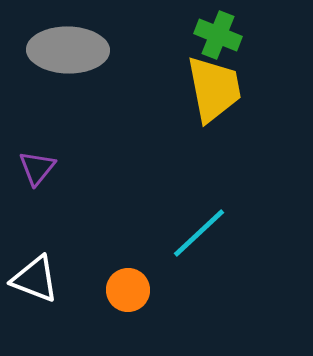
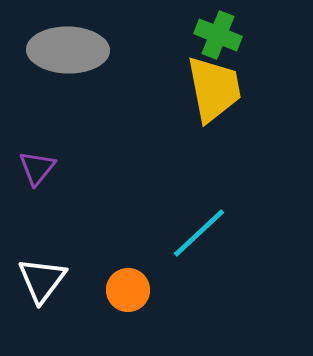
white triangle: moved 7 px right, 1 px down; rotated 46 degrees clockwise
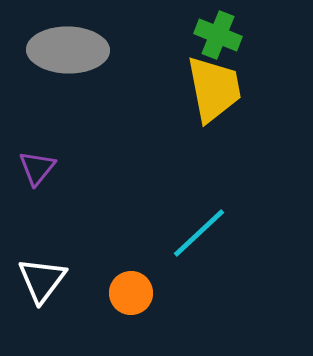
orange circle: moved 3 px right, 3 px down
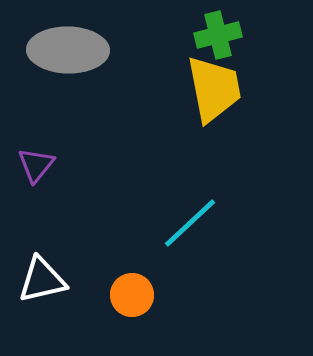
green cross: rotated 36 degrees counterclockwise
purple triangle: moved 1 px left, 3 px up
cyan line: moved 9 px left, 10 px up
white triangle: rotated 40 degrees clockwise
orange circle: moved 1 px right, 2 px down
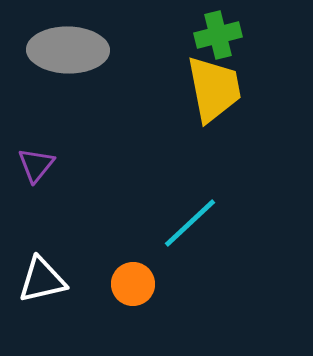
orange circle: moved 1 px right, 11 px up
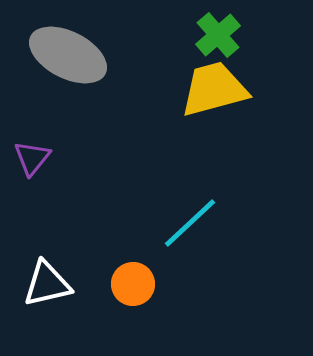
green cross: rotated 27 degrees counterclockwise
gray ellipse: moved 5 px down; rotated 26 degrees clockwise
yellow trapezoid: rotated 94 degrees counterclockwise
purple triangle: moved 4 px left, 7 px up
white triangle: moved 5 px right, 4 px down
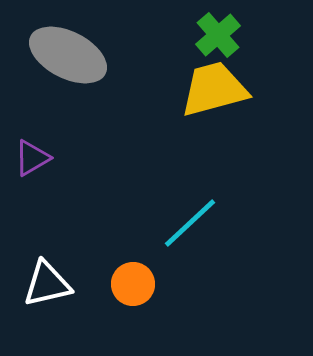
purple triangle: rotated 21 degrees clockwise
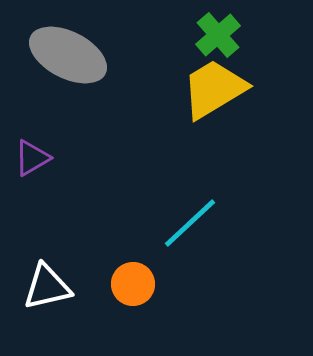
yellow trapezoid: rotated 16 degrees counterclockwise
white triangle: moved 3 px down
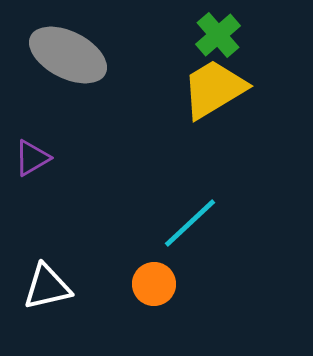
orange circle: moved 21 px right
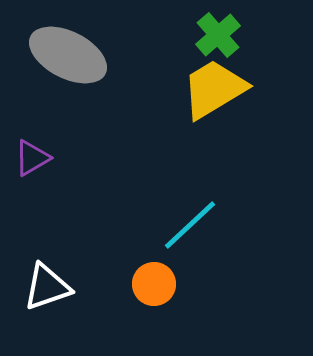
cyan line: moved 2 px down
white triangle: rotated 6 degrees counterclockwise
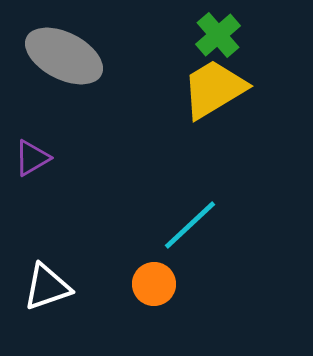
gray ellipse: moved 4 px left, 1 px down
